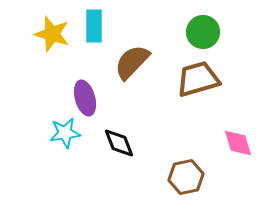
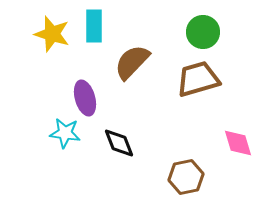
cyan star: rotated 16 degrees clockwise
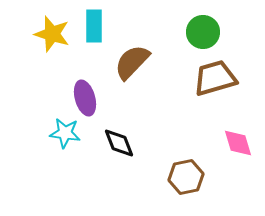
brown trapezoid: moved 17 px right, 1 px up
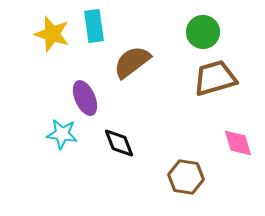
cyan rectangle: rotated 8 degrees counterclockwise
brown semicircle: rotated 9 degrees clockwise
purple ellipse: rotated 8 degrees counterclockwise
cyan star: moved 3 px left, 1 px down
brown hexagon: rotated 20 degrees clockwise
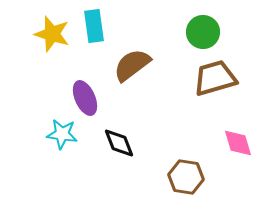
brown semicircle: moved 3 px down
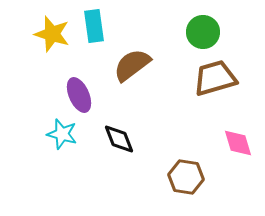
purple ellipse: moved 6 px left, 3 px up
cyan star: rotated 8 degrees clockwise
black diamond: moved 4 px up
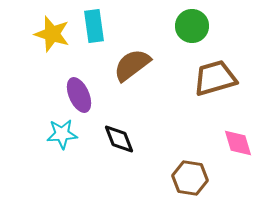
green circle: moved 11 px left, 6 px up
cyan star: rotated 20 degrees counterclockwise
brown hexagon: moved 4 px right, 1 px down
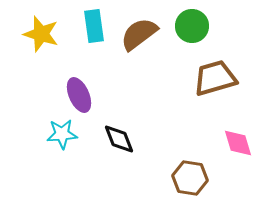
yellow star: moved 11 px left
brown semicircle: moved 7 px right, 31 px up
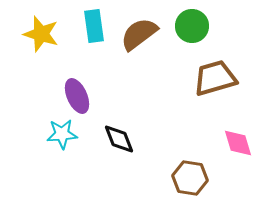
purple ellipse: moved 2 px left, 1 px down
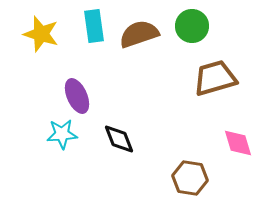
brown semicircle: rotated 18 degrees clockwise
